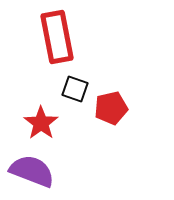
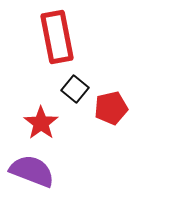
black square: rotated 20 degrees clockwise
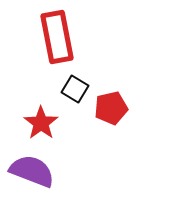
black square: rotated 8 degrees counterclockwise
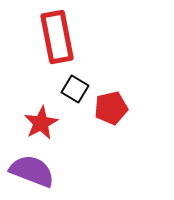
red star: rotated 8 degrees clockwise
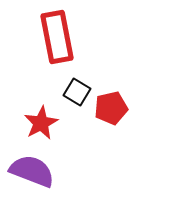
black square: moved 2 px right, 3 px down
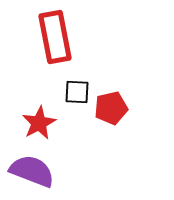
red rectangle: moved 2 px left
black square: rotated 28 degrees counterclockwise
red star: moved 2 px left
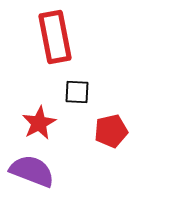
red pentagon: moved 23 px down
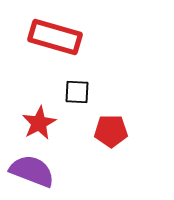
red rectangle: rotated 63 degrees counterclockwise
red pentagon: rotated 12 degrees clockwise
